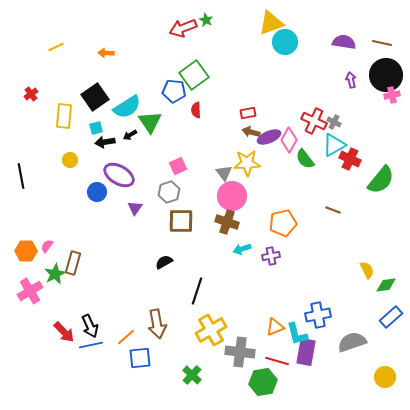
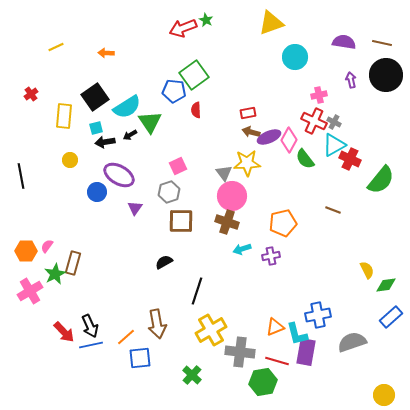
cyan circle at (285, 42): moved 10 px right, 15 px down
pink cross at (392, 95): moved 73 px left
yellow circle at (385, 377): moved 1 px left, 18 px down
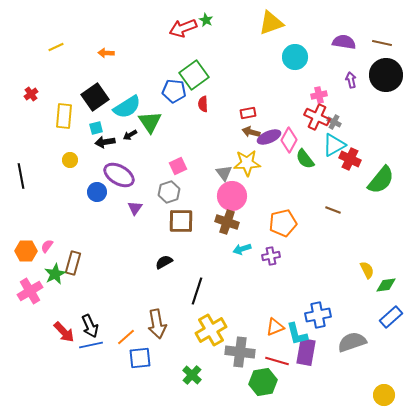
red semicircle at (196, 110): moved 7 px right, 6 px up
red cross at (314, 121): moved 3 px right, 4 px up
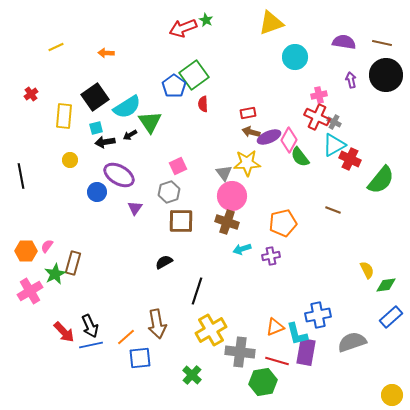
blue pentagon at (174, 91): moved 5 px up; rotated 30 degrees clockwise
green semicircle at (305, 159): moved 5 px left, 2 px up
yellow circle at (384, 395): moved 8 px right
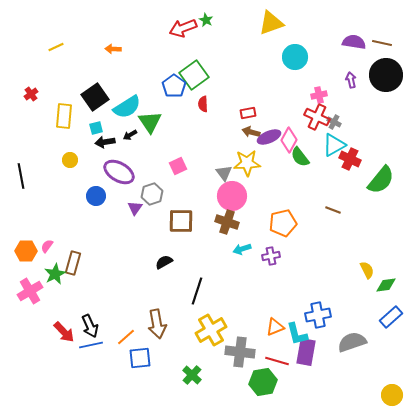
purple semicircle at (344, 42): moved 10 px right
orange arrow at (106, 53): moved 7 px right, 4 px up
purple ellipse at (119, 175): moved 3 px up
blue circle at (97, 192): moved 1 px left, 4 px down
gray hexagon at (169, 192): moved 17 px left, 2 px down
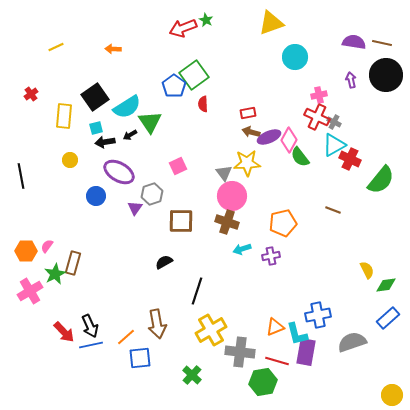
blue rectangle at (391, 317): moved 3 px left, 1 px down
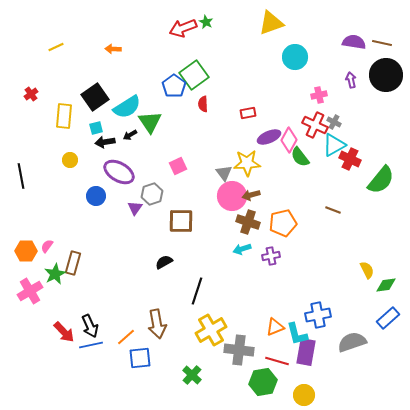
green star at (206, 20): moved 2 px down
red cross at (317, 117): moved 2 px left, 8 px down
brown arrow at (251, 132): moved 63 px down; rotated 30 degrees counterclockwise
brown cross at (227, 222): moved 21 px right
gray cross at (240, 352): moved 1 px left, 2 px up
yellow circle at (392, 395): moved 88 px left
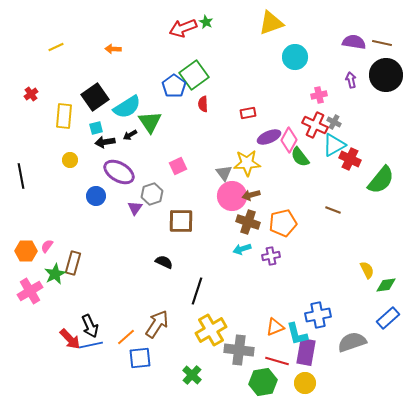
black semicircle at (164, 262): rotated 54 degrees clockwise
brown arrow at (157, 324): rotated 136 degrees counterclockwise
red arrow at (64, 332): moved 6 px right, 7 px down
yellow circle at (304, 395): moved 1 px right, 12 px up
